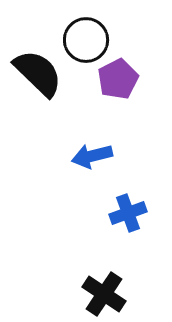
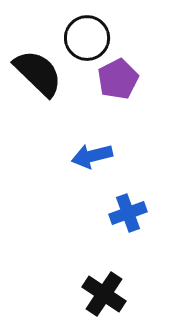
black circle: moved 1 px right, 2 px up
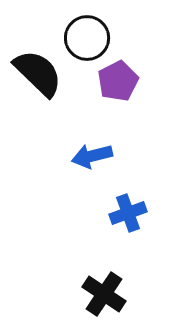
purple pentagon: moved 2 px down
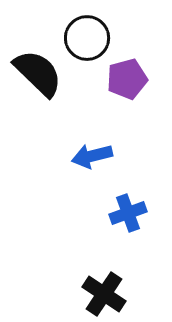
purple pentagon: moved 9 px right, 2 px up; rotated 12 degrees clockwise
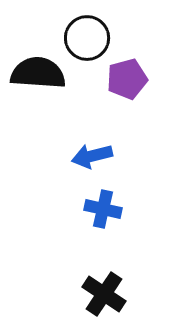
black semicircle: rotated 40 degrees counterclockwise
blue cross: moved 25 px left, 4 px up; rotated 33 degrees clockwise
